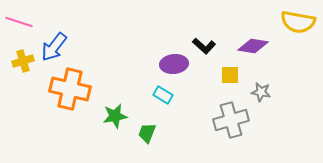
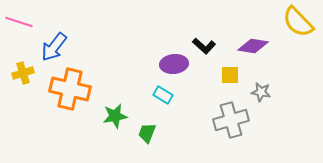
yellow semicircle: rotated 36 degrees clockwise
yellow cross: moved 12 px down
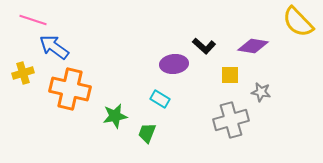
pink line: moved 14 px right, 2 px up
blue arrow: rotated 88 degrees clockwise
cyan rectangle: moved 3 px left, 4 px down
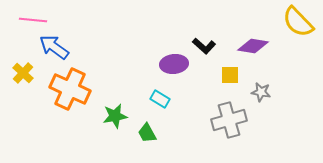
pink line: rotated 12 degrees counterclockwise
yellow cross: rotated 30 degrees counterclockwise
orange cross: rotated 12 degrees clockwise
gray cross: moved 2 px left
green trapezoid: rotated 50 degrees counterclockwise
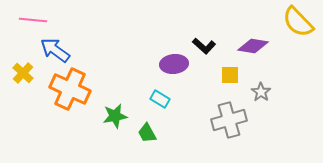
blue arrow: moved 1 px right, 3 px down
gray star: rotated 24 degrees clockwise
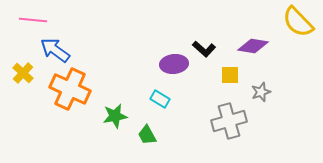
black L-shape: moved 3 px down
gray star: rotated 18 degrees clockwise
gray cross: moved 1 px down
green trapezoid: moved 2 px down
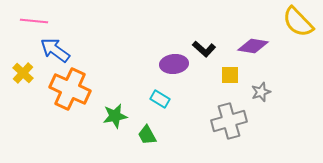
pink line: moved 1 px right, 1 px down
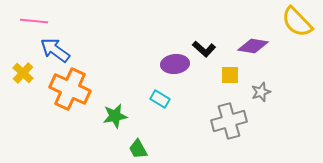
yellow semicircle: moved 1 px left
purple ellipse: moved 1 px right
green trapezoid: moved 9 px left, 14 px down
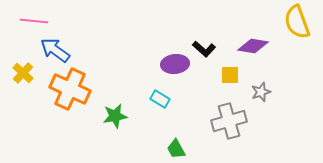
yellow semicircle: rotated 24 degrees clockwise
green trapezoid: moved 38 px right
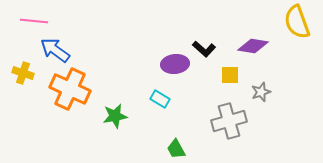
yellow cross: rotated 25 degrees counterclockwise
